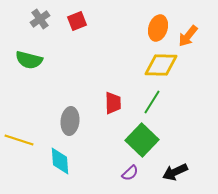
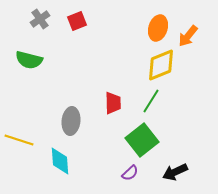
yellow diamond: rotated 24 degrees counterclockwise
green line: moved 1 px left, 1 px up
gray ellipse: moved 1 px right
green square: rotated 8 degrees clockwise
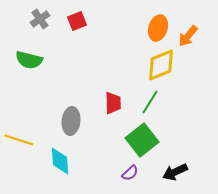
green line: moved 1 px left, 1 px down
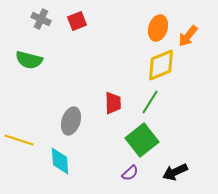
gray cross: moved 1 px right; rotated 30 degrees counterclockwise
gray ellipse: rotated 12 degrees clockwise
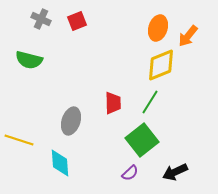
cyan diamond: moved 2 px down
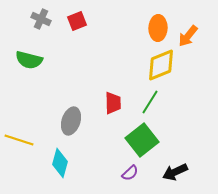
orange ellipse: rotated 15 degrees counterclockwise
cyan diamond: rotated 20 degrees clockwise
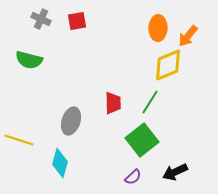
red square: rotated 12 degrees clockwise
yellow diamond: moved 7 px right
purple semicircle: moved 3 px right, 4 px down
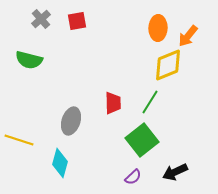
gray cross: rotated 24 degrees clockwise
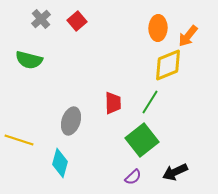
red square: rotated 30 degrees counterclockwise
